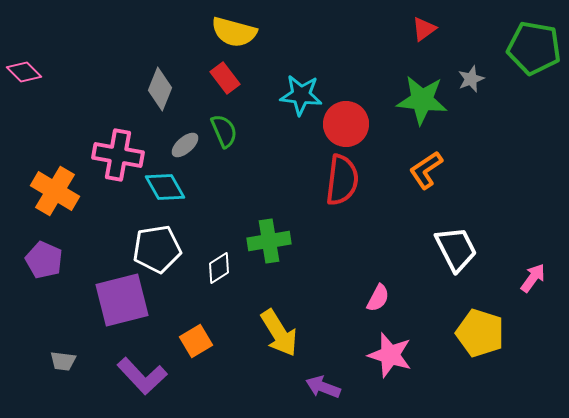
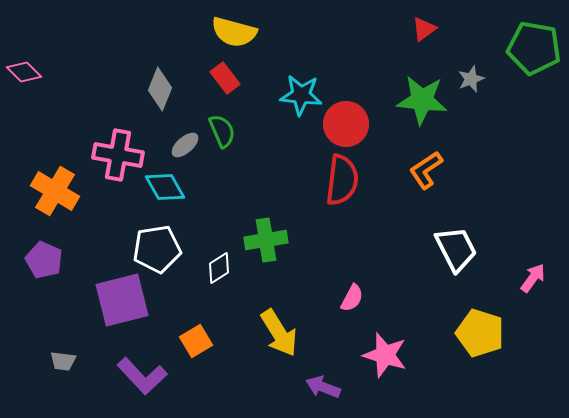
green semicircle: moved 2 px left
green cross: moved 3 px left, 1 px up
pink semicircle: moved 26 px left
pink star: moved 5 px left
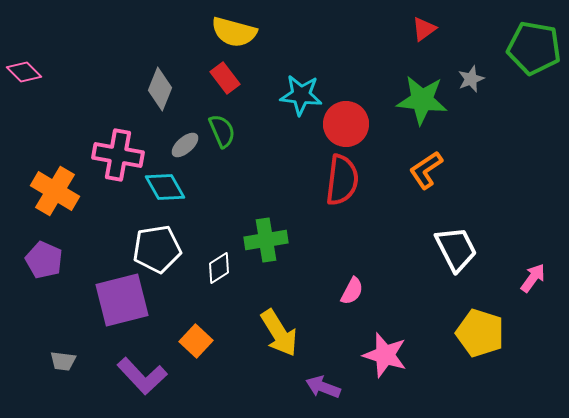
pink semicircle: moved 7 px up
orange square: rotated 16 degrees counterclockwise
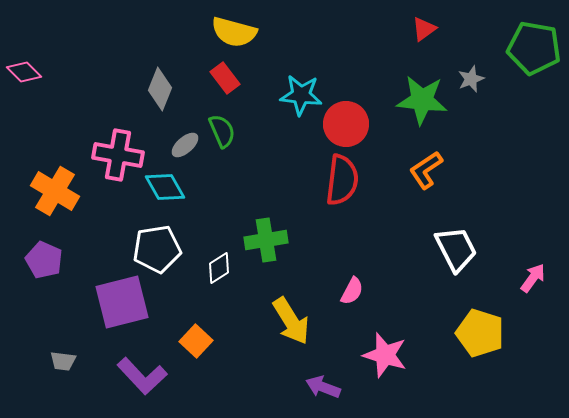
purple square: moved 2 px down
yellow arrow: moved 12 px right, 12 px up
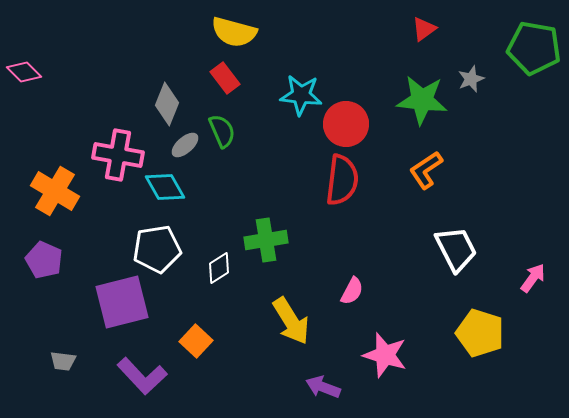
gray diamond: moved 7 px right, 15 px down
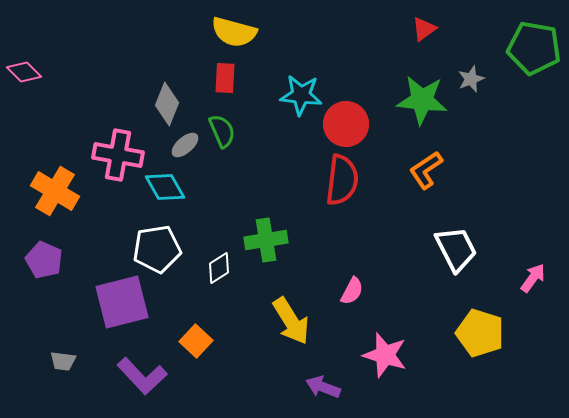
red rectangle: rotated 40 degrees clockwise
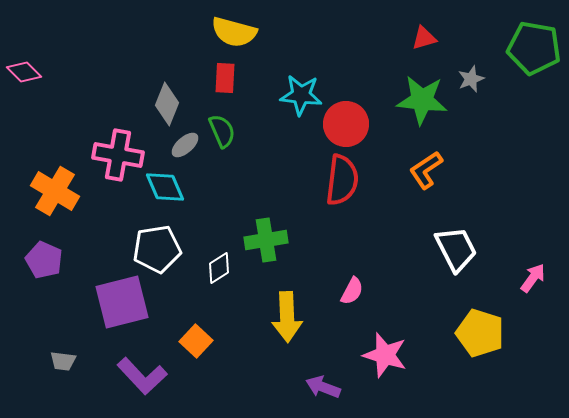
red triangle: moved 9 px down; rotated 20 degrees clockwise
cyan diamond: rotated 6 degrees clockwise
yellow arrow: moved 4 px left, 4 px up; rotated 30 degrees clockwise
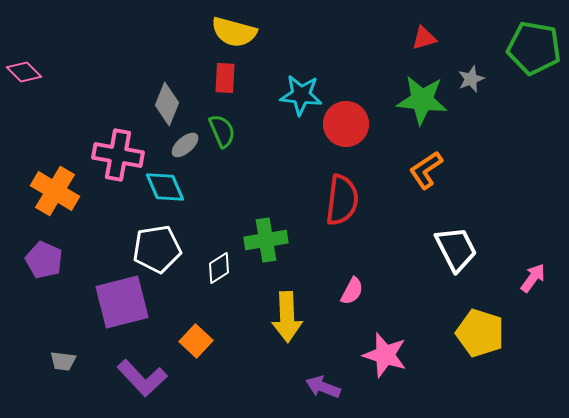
red semicircle: moved 20 px down
purple L-shape: moved 2 px down
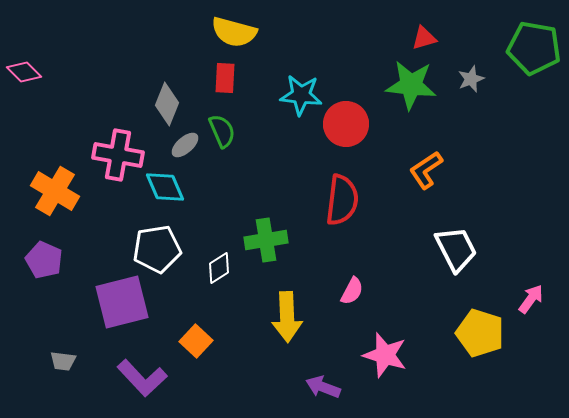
green star: moved 11 px left, 15 px up
pink arrow: moved 2 px left, 21 px down
